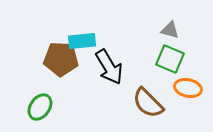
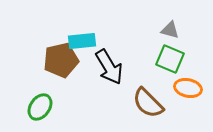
brown pentagon: moved 1 px down; rotated 16 degrees counterclockwise
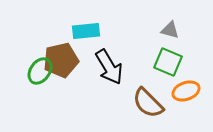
cyan rectangle: moved 4 px right, 10 px up
green square: moved 2 px left, 3 px down
orange ellipse: moved 2 px left, 3 px down; rotated 32 degrees counterclockwise
green ellipse: moved 36 px up
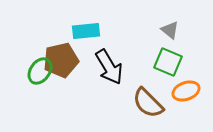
gray triangle: rotated 24 degrees clockwise
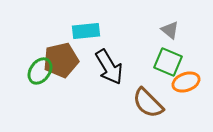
orange ellipse: moved 9 px up
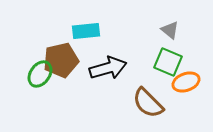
black arrow: moved 1 px left, 1 px down; rotated 75 degrees counterclockwise
green ellipse: moved 3 px down
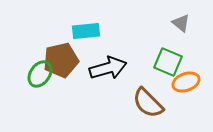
gray triangle: moved 11 px right, 7 px up
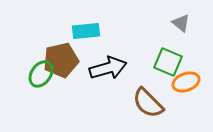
green ellipse: moved 1 px right
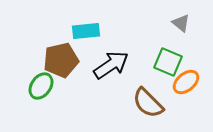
black arrow: moved 3 px right, 3 px up; rotated 18 degrees counterclockwise
green ellipse: moved 12 px down
orange ellipse: rotated 20 degrees counterclockwise
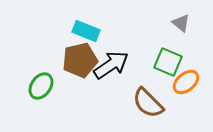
cyan rectangle: rotated 28 degrees clockwise
brown pentagon: moved 19 px right
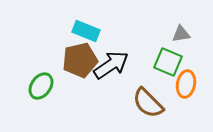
gray triangle: moved 11 px down; rotated 48 degrees counterclockwise
orange ellipse: moved 2 px down; rotated 40 degrees counterclockwise
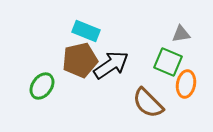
green ellipse: moved 1 px right
